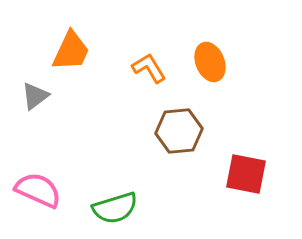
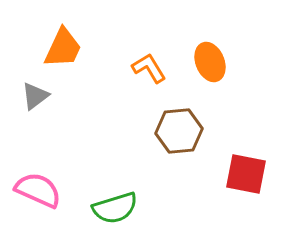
orange trapezoid: moved 8 px left, 3 px up
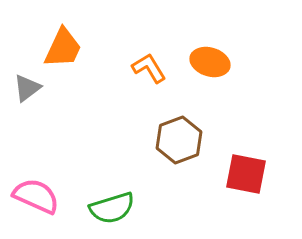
orange ellipse: rotated 51 degrees counterclockwise
gray triangle: moved 8 px left, 8 px up
brown hexagon: moved 9 px down; rotated 15 degrees counterclockwise
pink semicircle: moved 2 px left, 6 px down
green semicircle: moved 3 px left
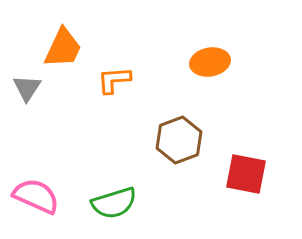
orange ellipse: rotated 27 degrees counterclockwise
orange L-shape: moved 35 px left, 12 px down; rotated 63 degrees counterclockwise
gray triangle: rotated 20 degrees counterclockwise
green semicircle: moved 2 px right, 5 px up
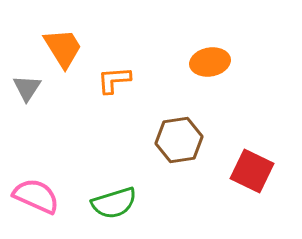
orange trapezoid: rotated 57 degrees counterclockwise
brown hexagon: rotated 12 degrees clockwise
red square: moved 6 px right, 3 px up; rotated 15 degrees clockwise
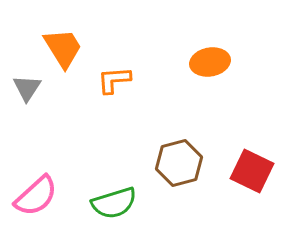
brown hexagon: moved 23 px down; rotated 6 degrees counterclockwise
pink semicircle: rotated 114 degrees clockwise
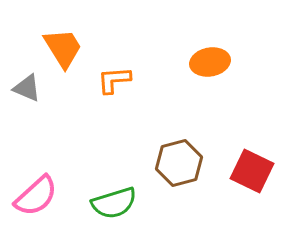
gray triangle: rotated 40 degrees counterclockwise
